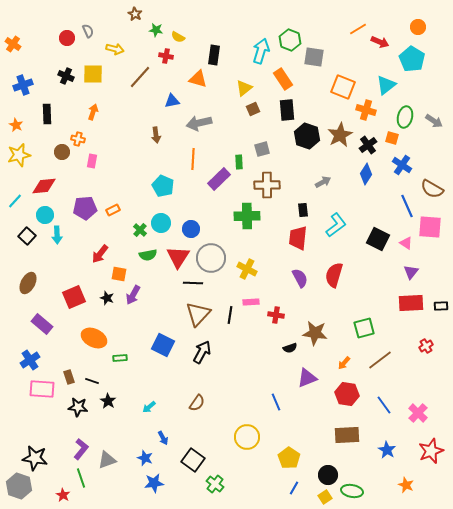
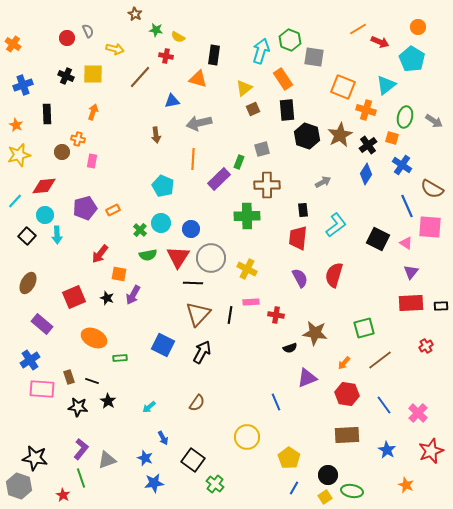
green rectangle at (239, 162): rotated 24 degrees clockwise
purple pentagon at (85, 208): rotated 10 degrees counterclockwise
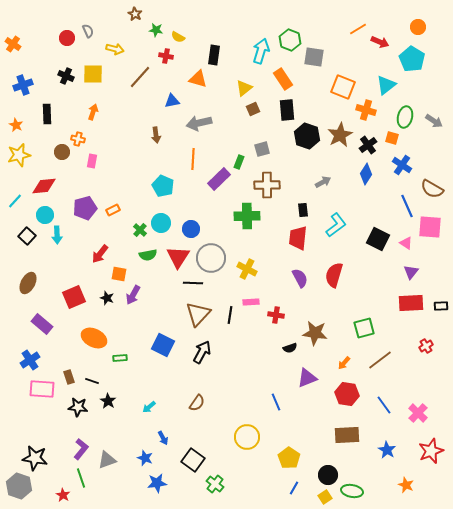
blue star at (154, 483): moved 3 px right
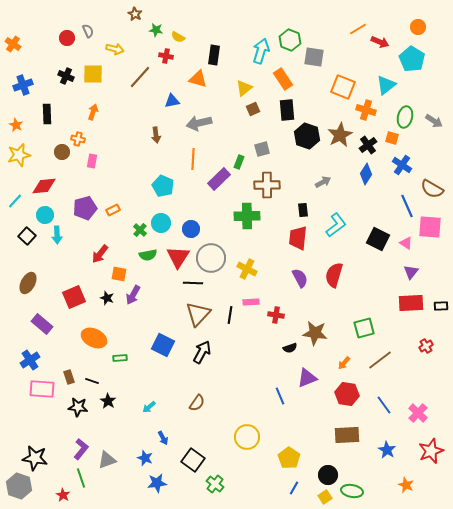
blue line at (276, 402): moved 4 px right, 6 px up
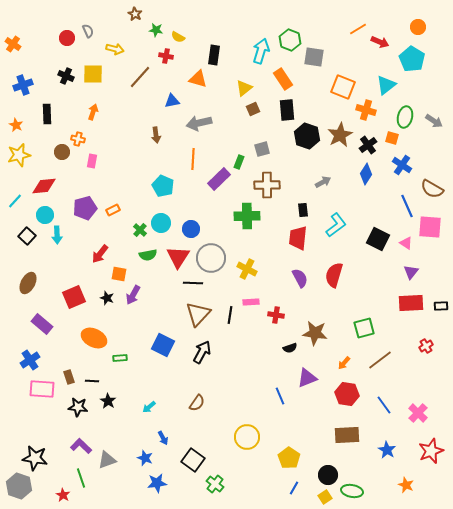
black line at (92, 381): rotated 16 degrees counterclockwise
purple L-shape at (81, 449): moved 3 px up; rotated 85 degrees counterclockwise
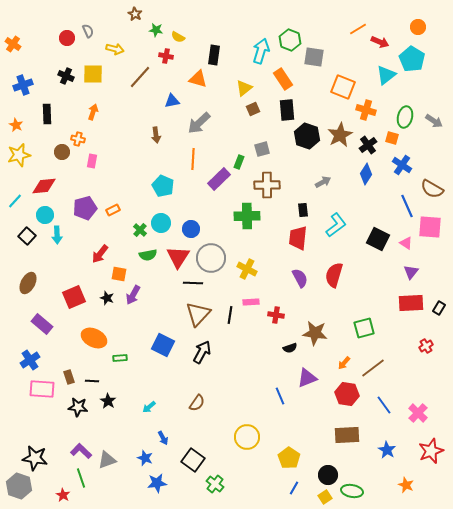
cyan triangle at (386, 85): moved 10 px up
gray arrow at (199, 123): rotated 30 degrees counterclockwise
black rectangle at (441, 306): moved 2 px left, 2 px down; rotated 56 degrees counterclockwise
brown line at (380, 360): moved 7 px left, 8 px down
purple L-shape at (81, 446): moved 5 px down
